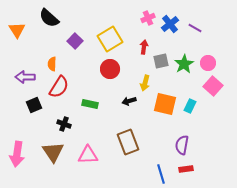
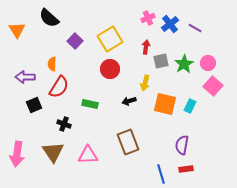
red arrow: moved 2 px right
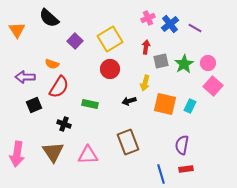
orange semicircle: rotated 72 degrees counterclockwise
